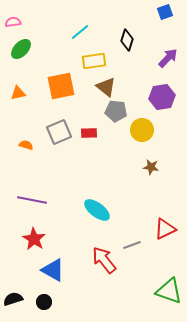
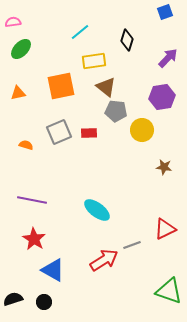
brown star: moved 13 px right
red arrow: rotated 96 degrees clockwise
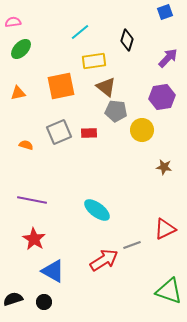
blue triangle: moved 1 px down
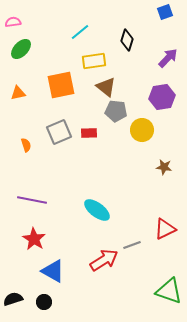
orange square: moved 1 px up
orange semicircle: rotated 56 degrees clockwise
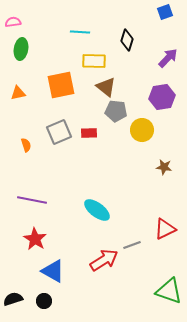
cyan line: rotated 42 degrees clockwise
green ellipse: rotated 35 degrees counterclockwise
yellow rectangle: rotated 10 degrees clockwise
red star: moved 1 px right
black circle: moved 1 px up
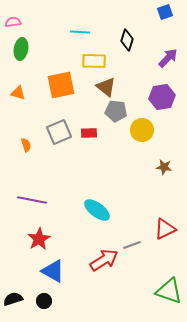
orange triangle: rotated 28 degrees clockwise
red star: moved 4 px right; rotated 10 degrees clockwise
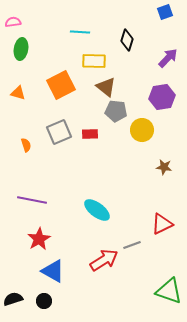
orange square: rotated 16 degrees counterclockwise
red rectangle: moved 1 px right, 1 px down
red triangle: moved 3 px left, 5 px up
